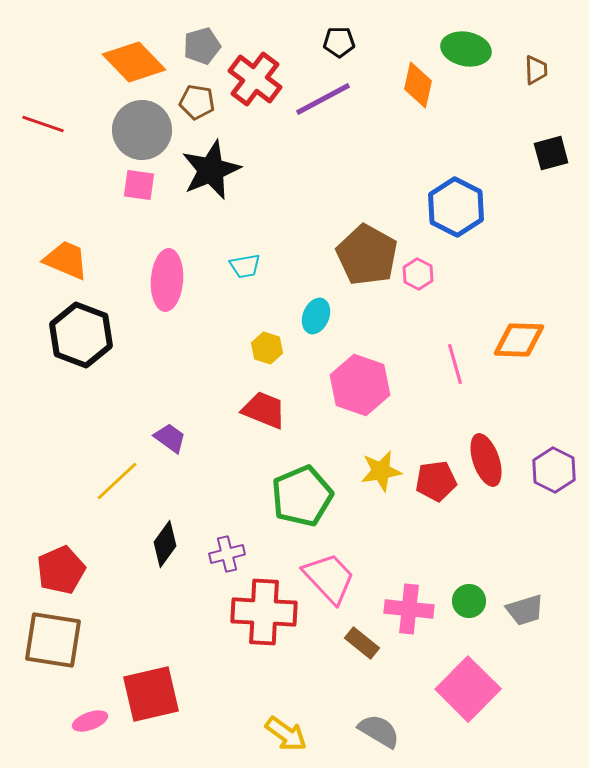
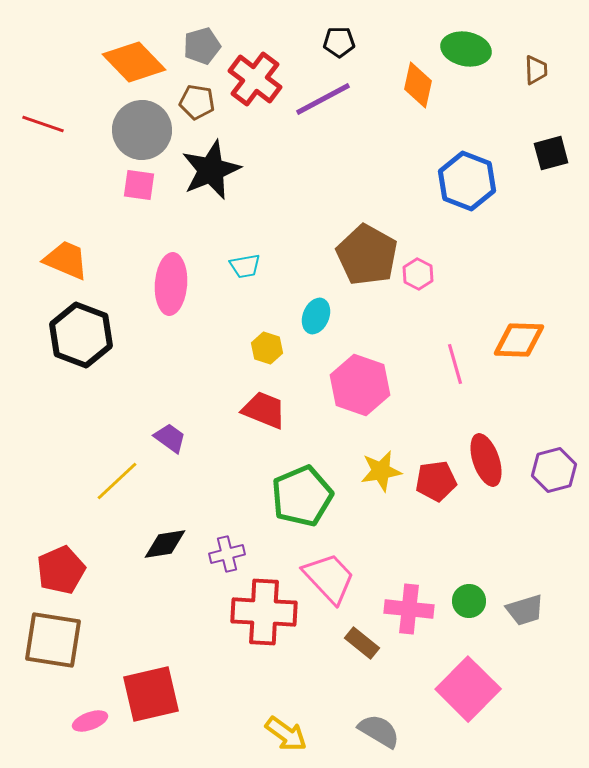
blue hexagon at (456, 207): moved 11 px right, 26 px up; rotated 6 degrees counterclockwise
pink ellipse at (167, 280): moved 4 px right, 4 px down
purple hexagon at (554, 470): rotated 18 degrees clockwise
black diamond at (165, 544): rotated 45 degrees clockwise
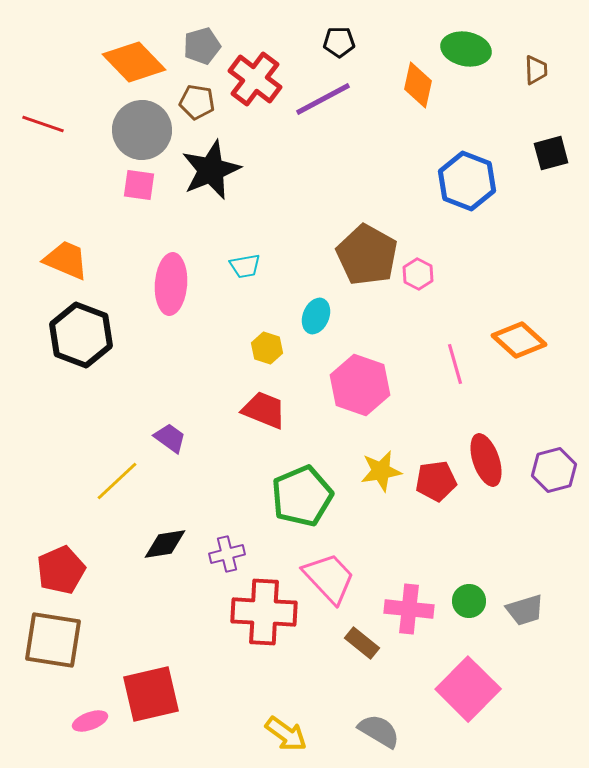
orange diamond at (519, 340): rotated 40 degrees clockwise
